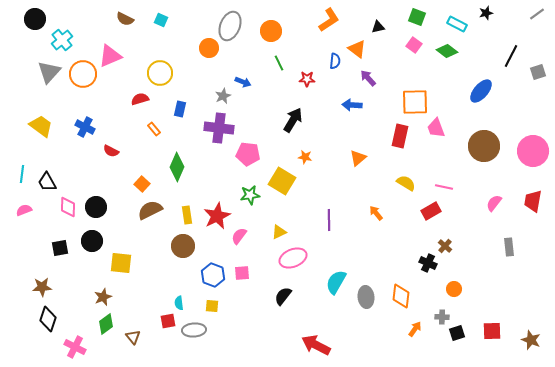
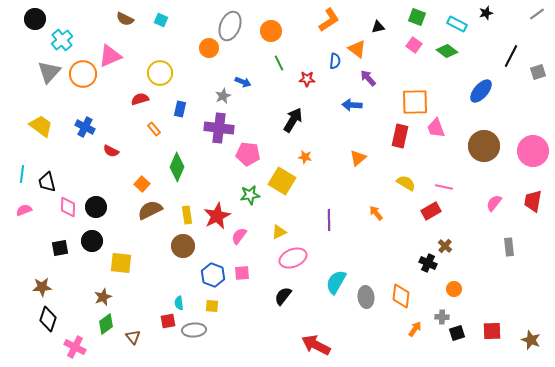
black trapezoid at (47, 182): rotated 15 degrees clockwise
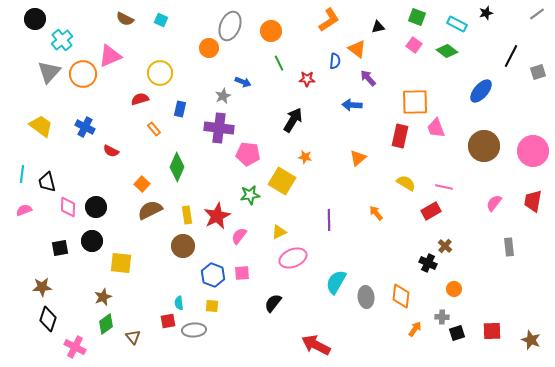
black semicircle at (283, 296): moved 10 px left, 7 px down
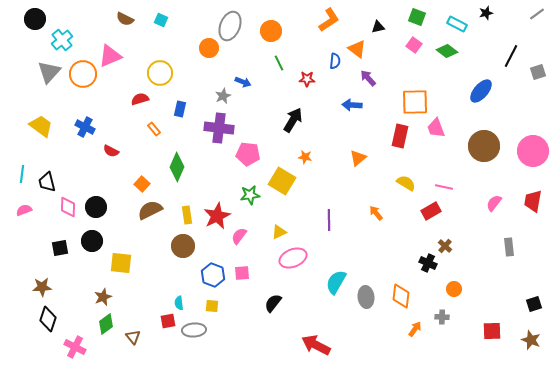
black square at (457, 333): moved 77 px right, 29 px up
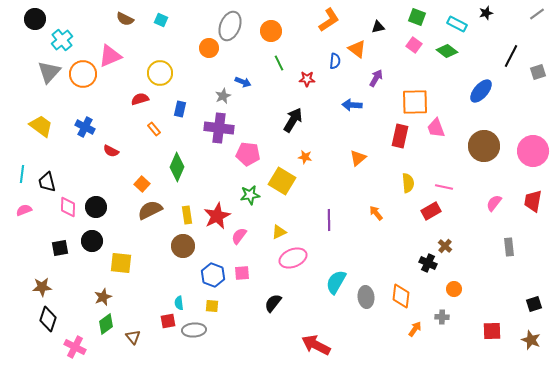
purple arrow at (368, 78): moved 8 px right; rotated 72 degrees clockwise
yellow semicircle at (406, 183): moved 2 px right; rotated 54 degrees clockwise
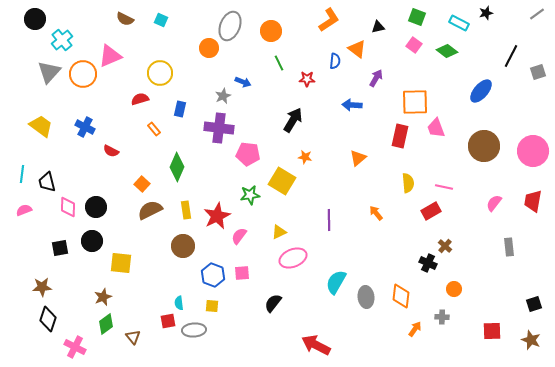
cyan rectangle at (457, 24): moved 2 px right, 1 px up
yellow rectangle at (187, 215): moved 1 px left, 5 px up
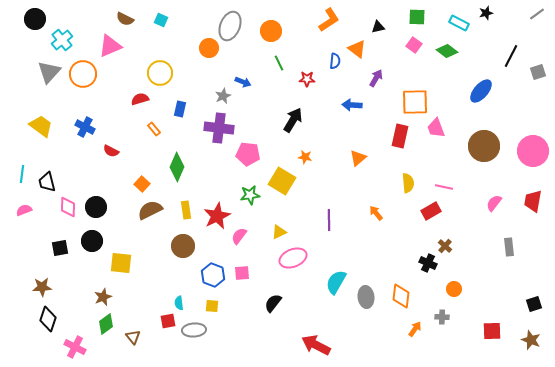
green square at (417, 17): rotated 18 degrees counterclockwise
pink triangle at (110, 56): moved 10 px up
